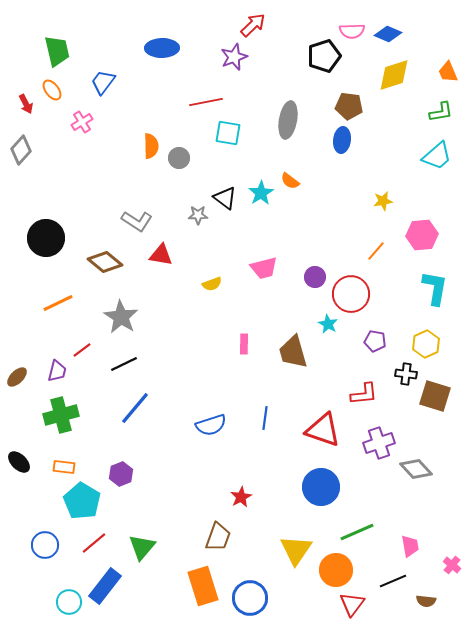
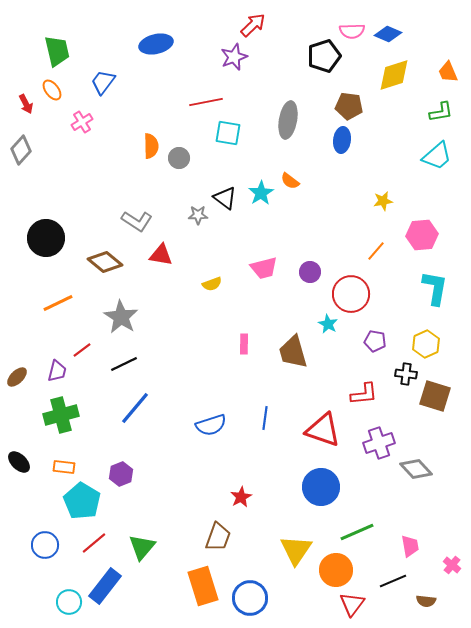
blue ellipse at (162, 48): moved 6 px left, 4 px up; rotated 12 degrees counterclockwise
purple circle at (315, 277): moved 5 px left, 5 px up
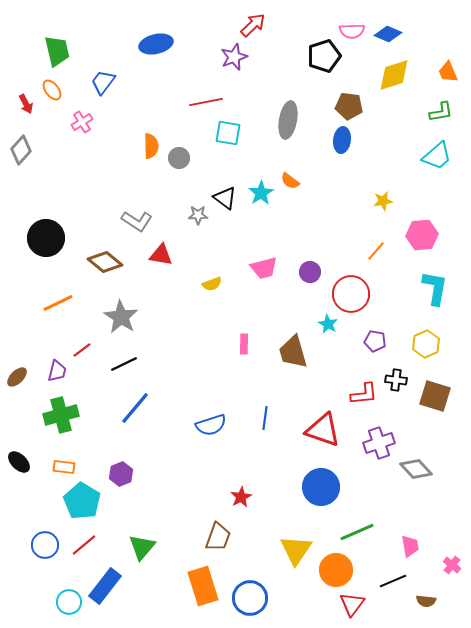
black cross at (406, 374): moved 10 px left, 6 px down
red line at (94, 543): moved 10 px left, 2 px down
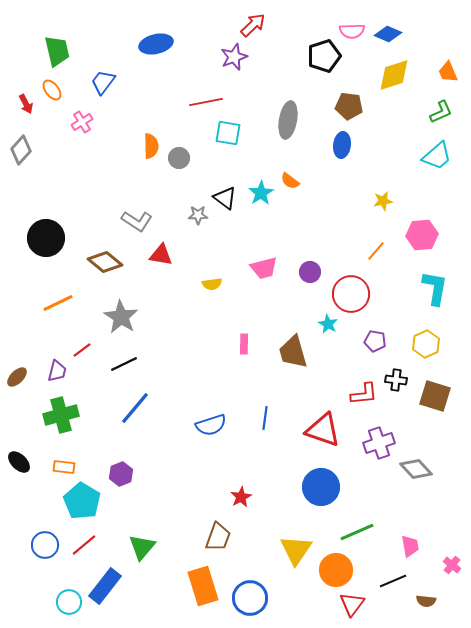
green L-shape at (441, 112): rotated 15 degrees counterclockwise
blue ellipse at (342, 140): moved 5 px down
yellow semicircle at (212, 284): rotated 12 degrees clockwise
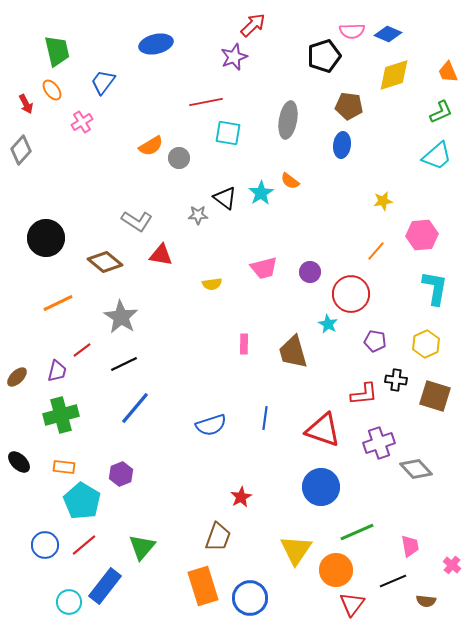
orange semicircle at (151, 146): rotated 60 degrees clockwise
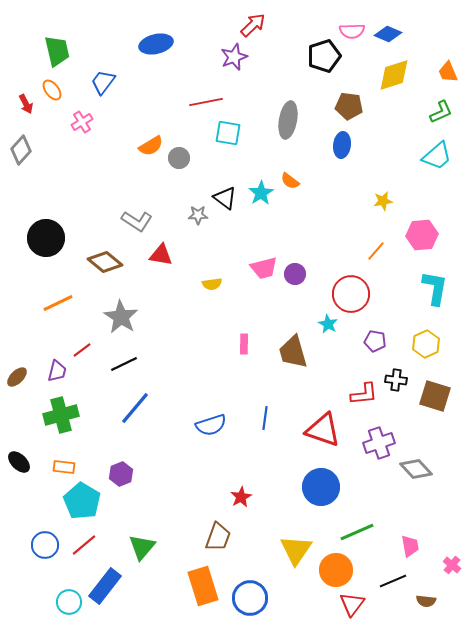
purple circle at (310, 272): moved 15 px left, 2 px down
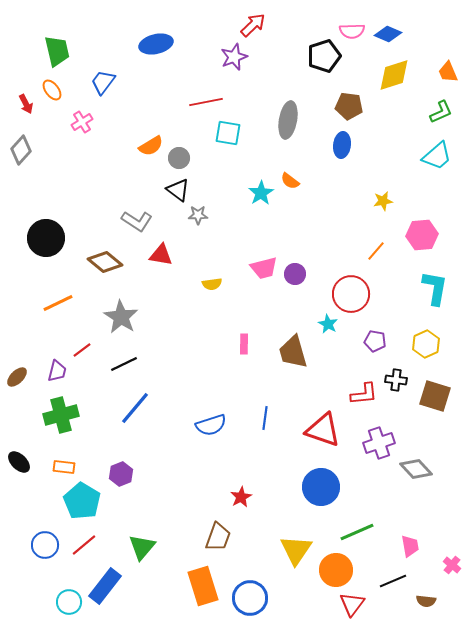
black triangle at (225, 198): moved 47 px left, 8 px up
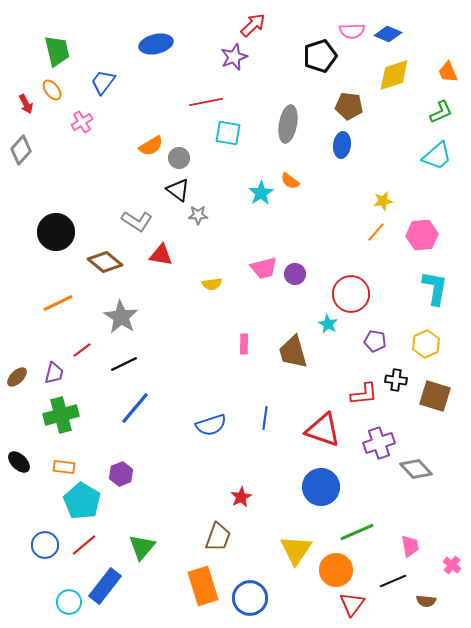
black pentagon at (324, 56): moved 4 px left
gray ellipse at (288, 120): moved 4 px down
black circle at (46, 238): moved 10 px right, 6 px up
orange line at (376, 251): moved 19 px up
purple trapezoid at (57, 371): moved 3 px left, 2 px down
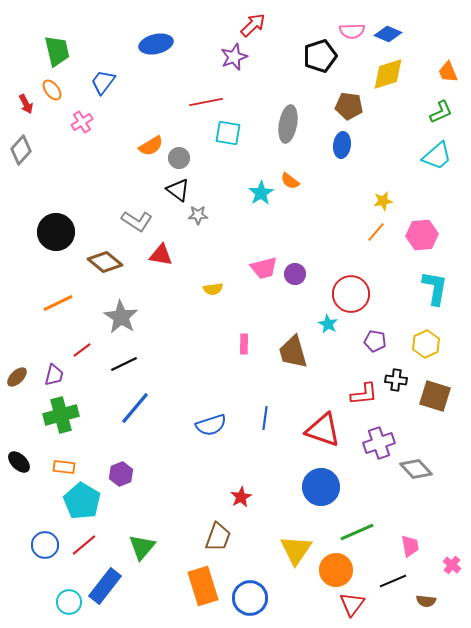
yellow diamond at (394, 75): moved 6 px left, 1 px up
yellow semicircle at (212, 284): moved 1 px right, 5 px down
purple trapezoid at (54, 373): moved 2 px down
